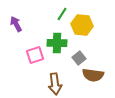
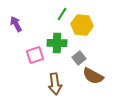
brown semicircle: moved 1 px down; rotated 20 degrees clockwise
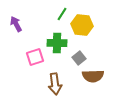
pink square: moved 2 px down
brown semicircle: rotated 30 degrees counterclockwise
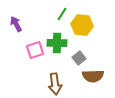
pink square: moved 7 px up
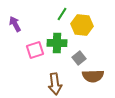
purple arrow: moved 1 px left
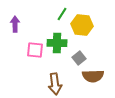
purple arrow: rotated 28 degrees clockwise
pink square: rotated 24 degrees clockwise
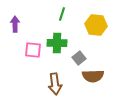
green line: rotated 16 degrees counterclockwise
yellow hexagon: moved 14 px right
pink square: moved 2 px left
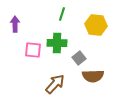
brown arrow: rotated 130 degrees counterclockwise
